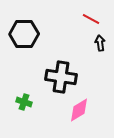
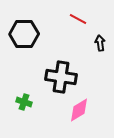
red line: moved 13 px left
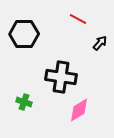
black arrow: rotated 49 degrees clockwise
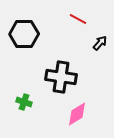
pink diamond: moved 2 px left, 4 px down
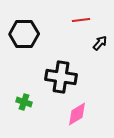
red line: moved 3 px right, 1 px down; rotated 36 degrees counterclockwise
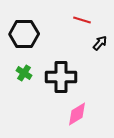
red line: moved 1 px right; rotated 24 degrees clockwise
black cross: rotated 8 degrees counterclockwise
green cross: moved 29 px up; rotated 14 degrees clockwise
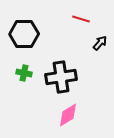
red line: moved 1 px left, 1 px up
green cross: rotated 21 degrees counterclockwise
black cross: rotated 8 degrees counterclockwise
pink diamond: moved 9 px left, 1 px down
